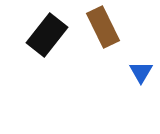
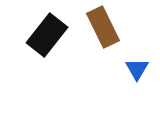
blue triangle: moved 4 px left, 3 px up
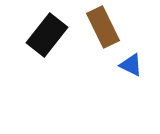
blue triangle: moved 6 px left, 4 px up; rotated 35 degrees counterclockwise
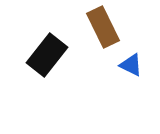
black rectangle: moved 20 px down
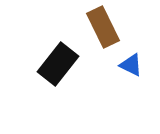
black rectangle: moved 11 px right, 9 px down
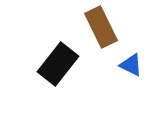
brown rectangle: moved 2 px left
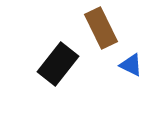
brown rectangle: moved 1 px down
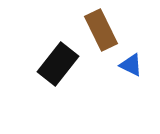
brown rectangle: moved 2 px down
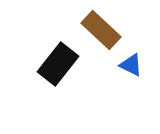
brown rectangle: rotated 21 degrees counterclockwise
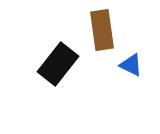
brown rectangle: moved 1 px right; rotated 39 degrees clockwise
